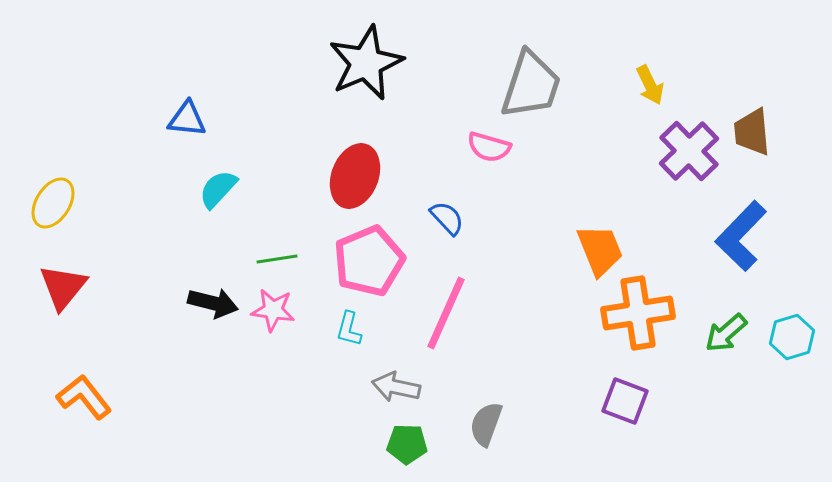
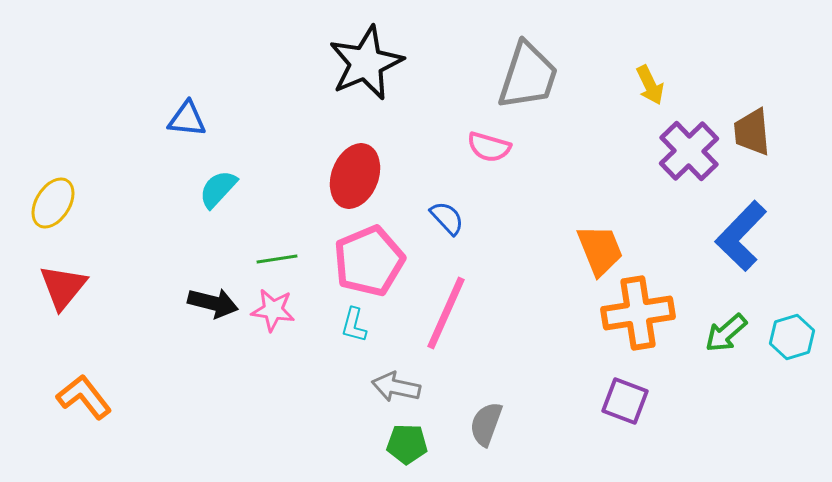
gray trapezoid: moved 3 px left, 9 px up
cyan L-shape: moved 5 px right, 4 px up
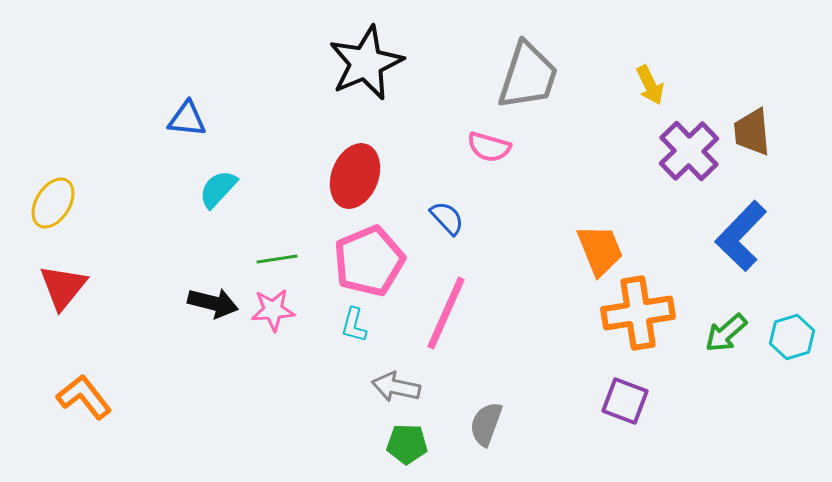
pink star: rotated 12 degrees counterclockwise
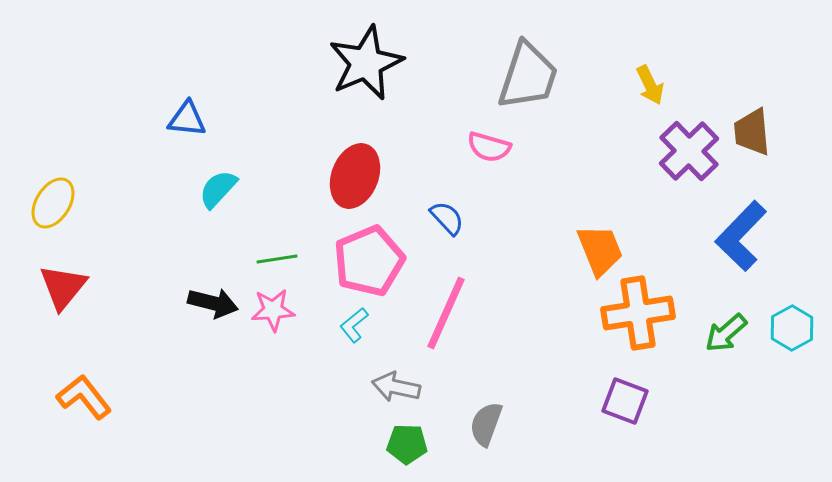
cyan L-shape: rotated 36 degrees clockwise
cyan hexagon: moved 9 px up; rotated 12 degrees counterclockwise
